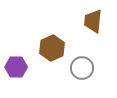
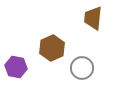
brown trapezoid: moved 3 px up
purple hexagon: rotated 10 degrees clockwise
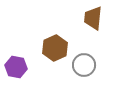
brown hexagon: moved 3 px right
gray circle: moved 2 px right, 3 px up
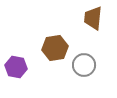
brown hexagon: rotated 15 degrees clockwise
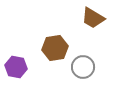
brown trapezoid: rotated 65 degrees counterclockwise
gray circle: moved 1 px left, 2 px down
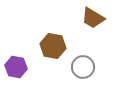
brown hexagon: moved 2 px left, 2 px up; rotated 20 degrees clockwise
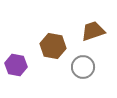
brown trapezoid: moved 13 px down; rotated 130 degrees clockwise
purple hexagon: moved 2 px up
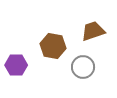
purple hexagon: rotated 10 degrees counterclockwise
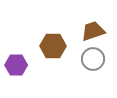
brown hexagon: rotated 10 degrees counterclockwise
gray circle: moved 10 px right, 8 px up
